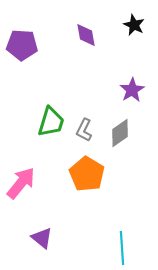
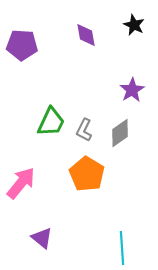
green trapezoid: rotated 8 degrees clockwise
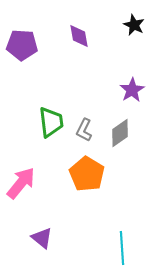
purple diamond: moved 7 px left, 1 px down
green trapezoid: rotated 32 degrees counterclockwise
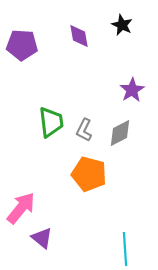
black star: moved 12 px left
gray diamond: rotated 8 degrees clockwise
orange pentagon: moved 2 px right; rotated 16 degrees counterclockwise
pink arrow: moved 25 px down
cyan line: moved 3 px right, 1 px down
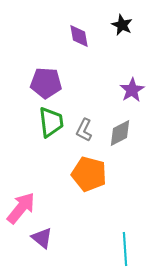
purple pentagon: moved 24 px right, 38 px down
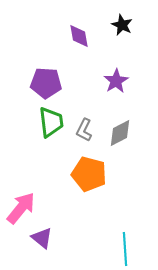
purple star: moved 16 px left, 9 px up
